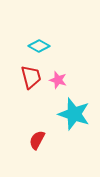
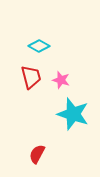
pink star: moved 3 px right
cyan star: moved 1 px left
red semicircle: moved 14 px down
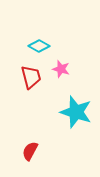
pink star: moved 11 px up
cyan star: moved 3 px right, 2 px up
red semicircle: moved 7 px left, 3 px up
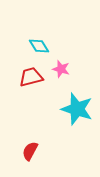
cyan diamond: rotated 30 degrees clockwise
red trapezoid: rotated 90 degrees counterclockwise
cyan star: moved 1 px right, 3 px up
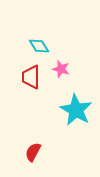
red trapezoid: rotated 75 degrees counterclockwise
cyan star: moved 1 px left, 1 px down; rotated 12 degrees clockwise
red semicircle: moved 3 px right, 1 px down
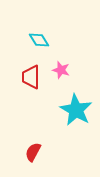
cyan diamond: moved 6 px up
pink star: moved 1 px down
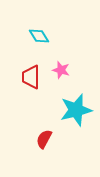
cyan diamond: moved 4 px up
cyan star: rotated 28 degrees clockwise
red semicircle: moved 11 px right, 13 px up
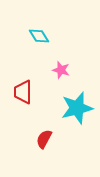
red trapezoid: moved 8 px left, 15 px down
cyan star: moved 1 px right, 2 px up
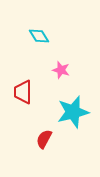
cyan star: moved 4 px left, 4 px down
